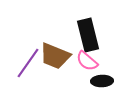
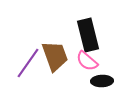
brown trapezoid: rotated 132 degrees counterclockwise
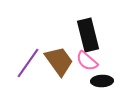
brown trapezoid: moved 4 px right, 5 px down; rotated 16 degrees counterclockwise
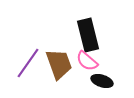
brown trapezoid: moved 3 px down; rotated 16 degrees clockwise
black ellipse: rotated 20 degrees clockwise
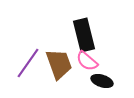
black rectangle: moved 4 px left
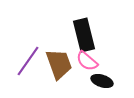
purple line: moved 2 px up
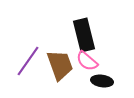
brown trapezoid: moved 1 px right, 1 px down
black ellipse: rotated 10 degrees counterclockwise
